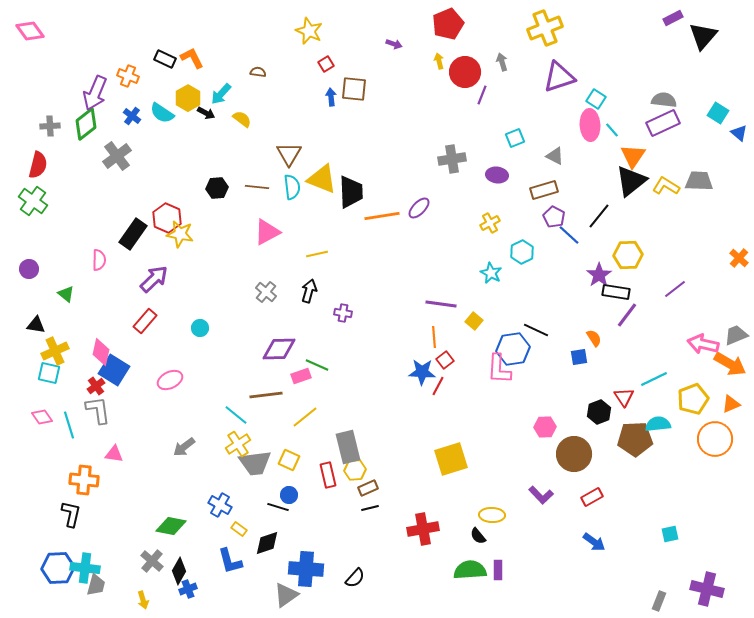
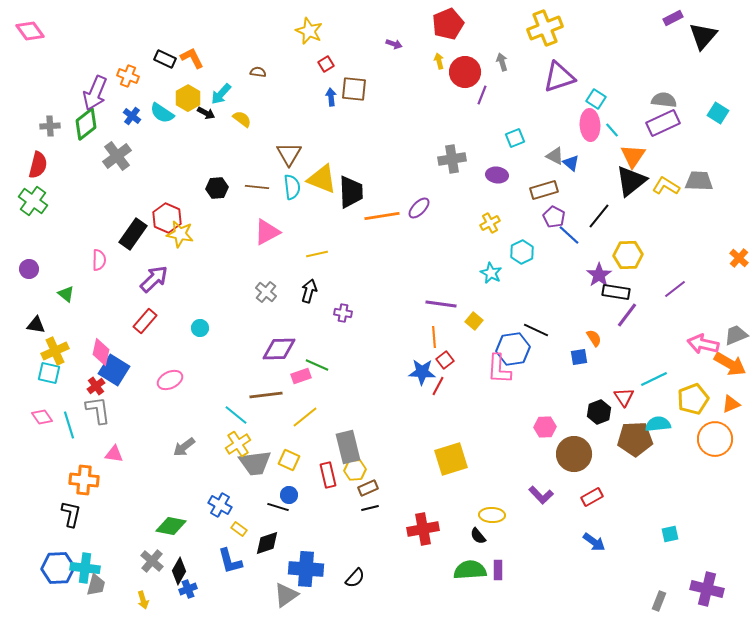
blue triangle at (739, 133): moved 168 px left, 30 px down
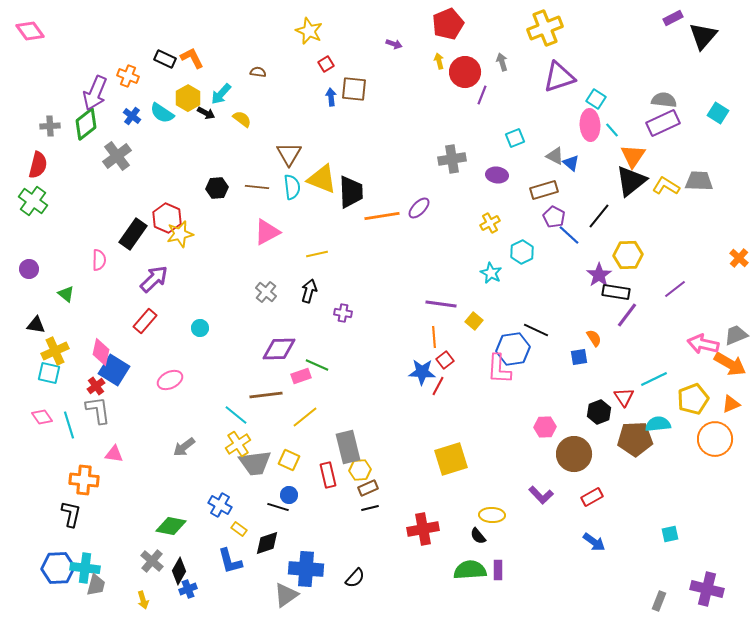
yellow star at (180, 234): rotated 24 degrees counterclockwise
yellow hexagon at (355, 470): moved 5 px right
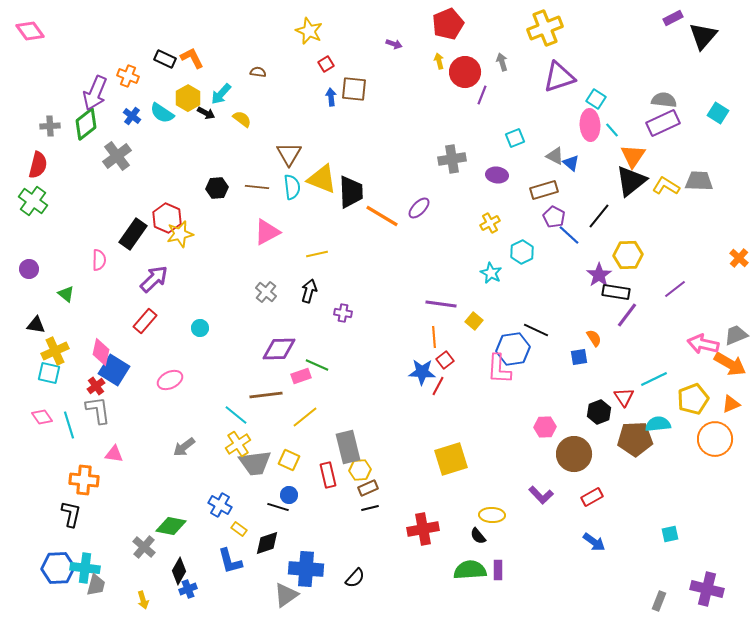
orange line at (382, 216): rotated 40 degrees clockwise
gray cross at (152, 561): moved 8 px left, 14 px up
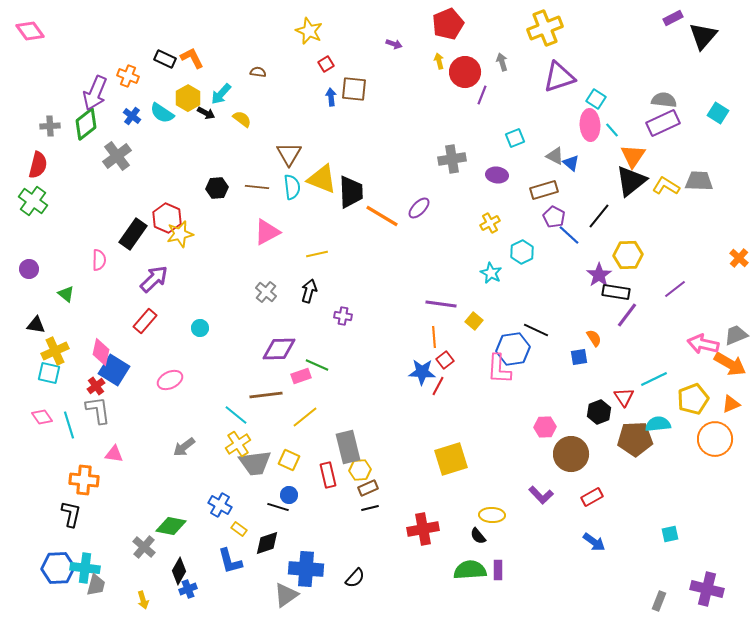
purple cross at (343, 313): moved 3 px down
brown circle at (574, 454): moved 3 px left
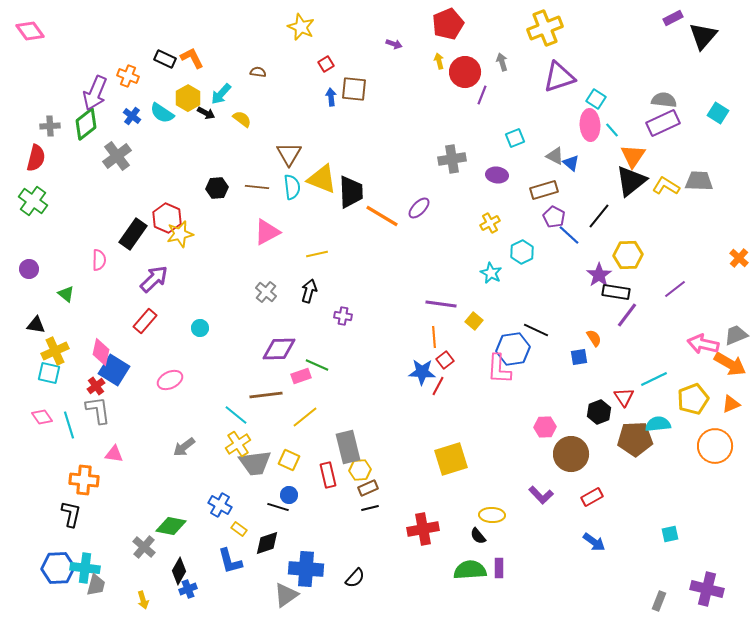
yellow star at (309, 31): moved 8 px left, 4 px up
red semicircle at (38, 165): moved 2 px left, 7 px up
orange circle at (715, 439): moved 7 px down
purple rectangle at (498, 570): moved 1 px right, 2 px up
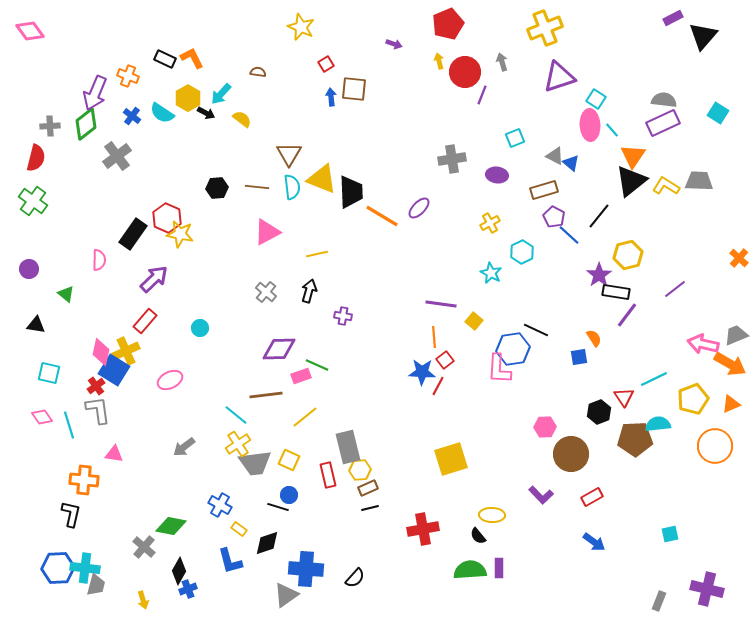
yellow star at (180, 234): rotated 24 degrees clockwise
yellow hexagon at (628, 255): rotated 12 degrees counterclockwise
yellow cross at (55, 351): moved 71 px right
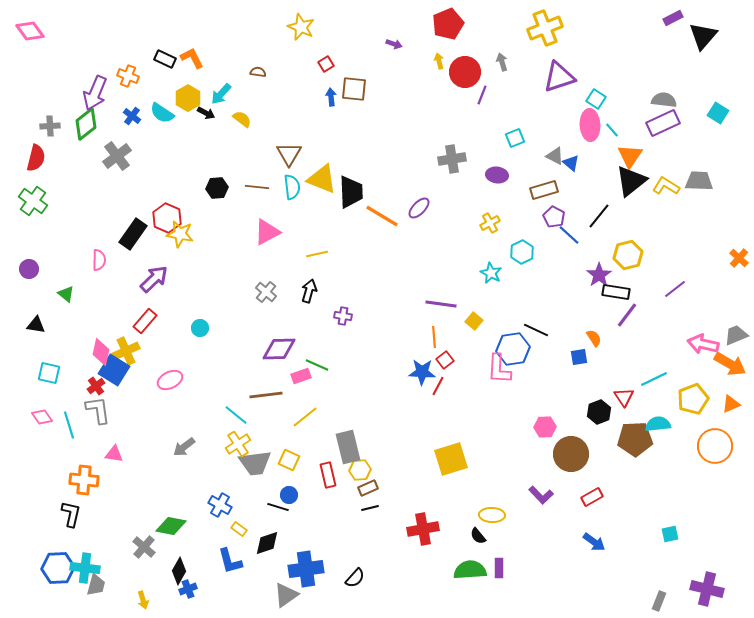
orange triangle at (633, 156): moved 3 px left
blue cross at (306, 569): rotated 12 degrees counterclockwise
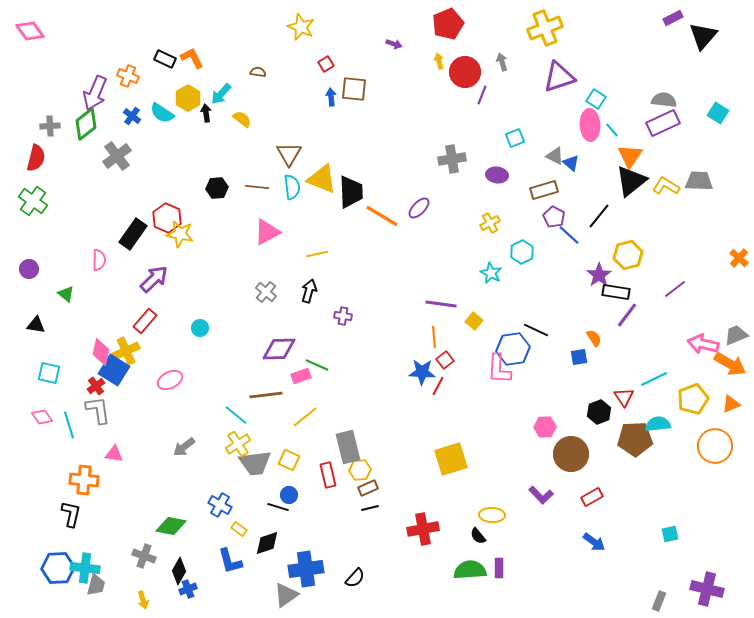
black arrow at (206, 113): rotated 126 degrees counterclockwise
gray cross at (144, 547): moved 9 px down; rotated 20 degrees counterclockwise
